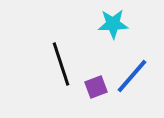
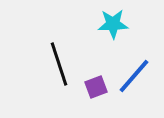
black line: moved 2 px left
blue line: moved 2 px right
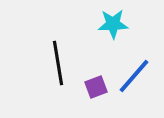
black line: moved 1 px left, 1 px up; rotated 9 degrees clockwise
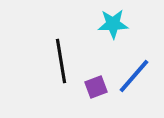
black line: moved 3 px right, 2 px up
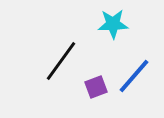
black line: rotated 45 degrees clockwise
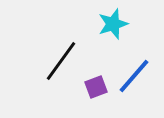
cyan star: rotated 16 degrees counterclockwise
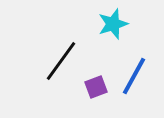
blue line: rotated 12 degrees counterclockwise
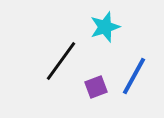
cyan star: moved 8 px left, 3 px down
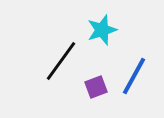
cyan star: moved 3 px left, 3 px down
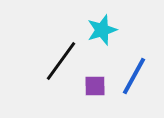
purple square: moved 1 px left, 1 px up; rotated 20 degrees clockwise
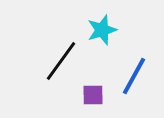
purple square: moved 2 px left, 9 px down
